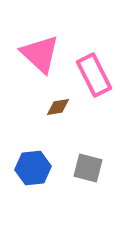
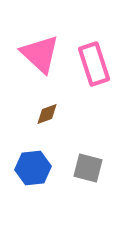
pink rectangle: moved 11 px up; rotated 9 degrees clockwise
brown diamond: moved 11 px left, 7 px down; rotated 10 degrees counterclockwise
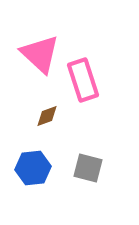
pink rectangle: moved 11 px left, 16 px down
brown diamond: moved 2 px down
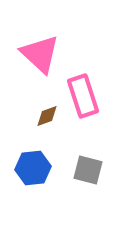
pink rectangle: moved 16 px down
gray square: moved 2 px down
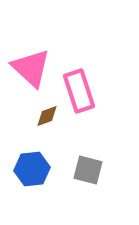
pink triangle: moved 9 px left, 14 px down
pink rectangle: moved 4 px left, 5 px up
blue hexagon: moved 1 px left, 1 px down
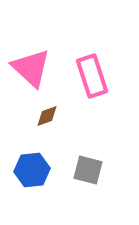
pink rectangle: moved 13 px right, 15 px up
blue hexagon: moved 1 px down
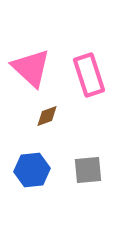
pink rectangle: moved 3 px left, 1 px up
gray square: rotated 20 degrees counterclockwise
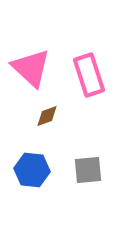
blue hexagon: rotated 12 degrees clockwise
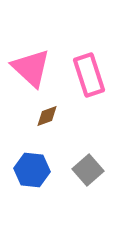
gray square: rotated 36 degrees counterclockwise
